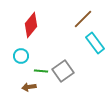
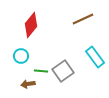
brown line: rotated 20 degrees clockwise
cyan rectangle: moved 14 px down
brown arrow: moved 1 px left, 3 px up
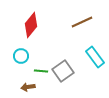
brown line: moved 1 px left, 3 px down
brown arrow: moved 3 px down
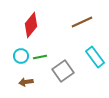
green line: moved 1 px left, 14 px up; rotated 16 degrees counterclockwise
brown arrow: moved 2 px left, 5 px up
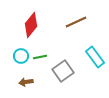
brown line: moved 6 px left
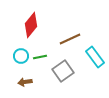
brown line: moved 6 px left, 17 px down
brown arrow: moved 1 px left
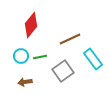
cyan rectangle: moved 2 px left, 2 px down
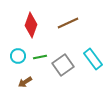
red diamond: rotated 20 degrees counterclockwise
brown line: moved 2 px left, 16 px up
cyan circle: moved 3 px left
gray square: moved 6 px up
brown arrow: rotated 24 degrees counterclockwise
